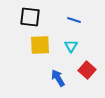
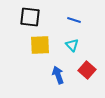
cyan triangle: moved 1 px right, 1 px up; rotated 16 degrees counterclockwise
blue arrow: moved 3 px up; rotated 12 degrees clockwise
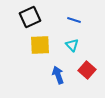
black square: rotated 30 degrees counterclockwise
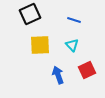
black square: moved 3 px up
red square: rotated 24 degrees clockwise
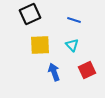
blue arrow: moved 4 px left, 3 px up
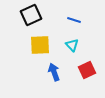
black square: moved 1 px right, 1 px down
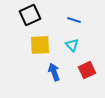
black square: moved 1 px left
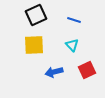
black square: moved 6 px right
yellow square: moved 6 px left
blue arrow: rotated 84 degrees counterclockwise
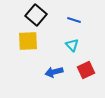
black square: rotated 25 degrees counterclockwise
yellow square: moved 6 px left, 4 px up
red square: moved 1 px left
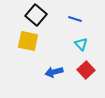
blue line: moved 1 px right, 1 px up
yellow square: rotated 15 degrees clockwise
cyan triangle: moved 9 px right, 1 px up
red square: rotated 18 degrees counterclockwise
